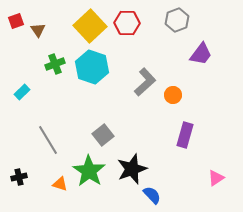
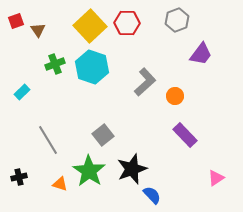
orange circle: moved 2 px right, 1 px down
purple rectangle: rotated 60 degrees counterclockwise
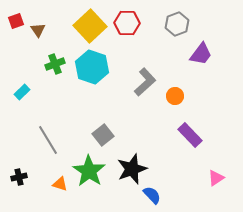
gray hexagon: moved 4 px down
purple rectangle: moved 5 px right
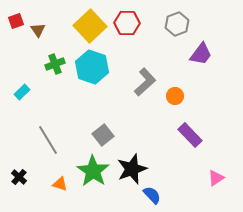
green star: moved 4 px right
black cross: rotated 35 degrees counterclockwise
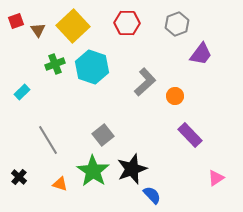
yellow square: moved 17 px left
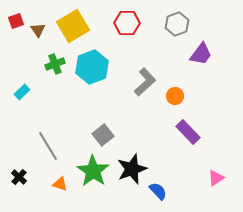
yellow square: rotated 12 degrees clockwise
cyan hexagon: rotated 20 degrees clockwise
purple rectangle: moved 2 px left, 3 px up
gray line: moved 6 px down
blue semicircle: moved 6 px right, 4 px up
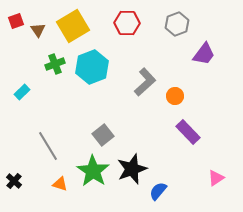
purple trapezoid: moved 3 px right
black cross: moved 5 px left, 4 px down
blue semicircle: rotated 96 degrees counterclockwise
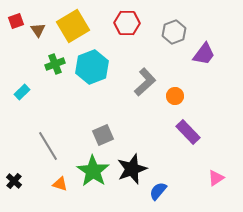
gray hexagon: moved 3 px left, 8 px down
gray square: rotated 15 degrees clockwise
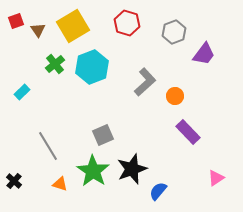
red hexagon: rotated 15 degrees clockwise
green cross: rotated 18 degrees counterclockwise
